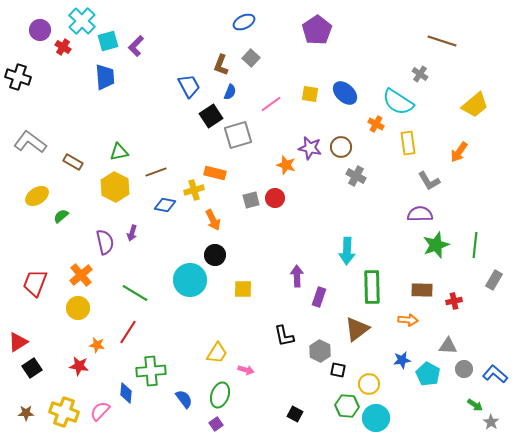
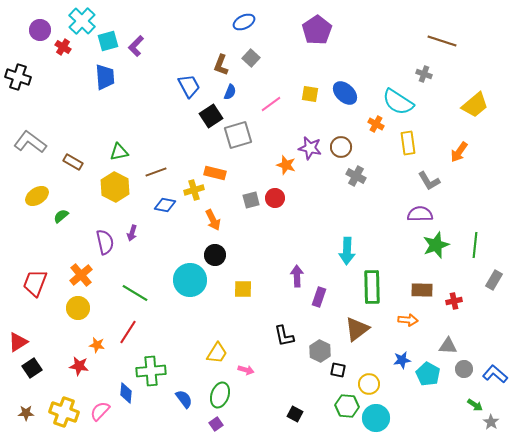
gray cross at (420, 74): moved 4 px right; rotated 14 degrees counterclockwise
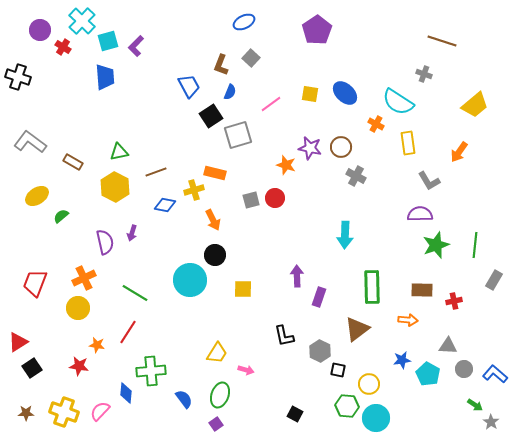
cyan arrow at (347, 251): moved 2 px left, 16 px up
orange cross at (81, 275): moved 3 px right, 3 px down; rotated 15 degrees clockwise
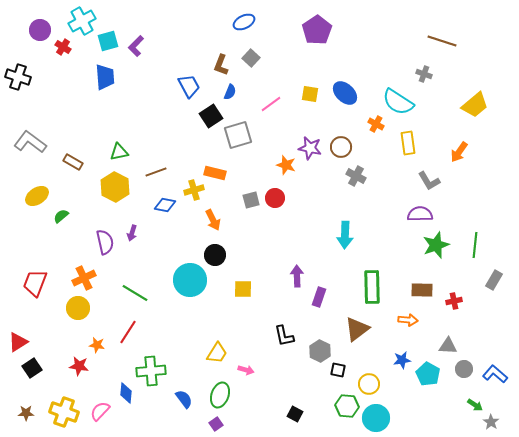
cyan cross at (82, 21): rotated 16 degrees clockwise
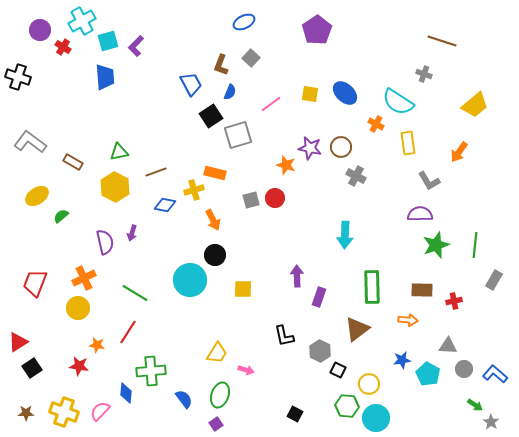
blue trapezoid at (189, 86): moved 2 px right, 2 px up
black square at (338, 370): rotated 14 degrees clockwise
